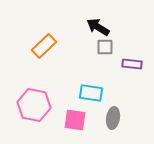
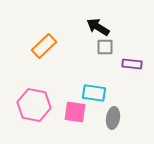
cyan rectangle: moved 3 px right
pink square: moved 8 px up
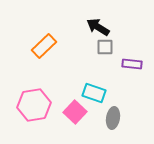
cyan rectangle: rotated 10 degrees clockwise
pink hexagon: rotated 20 degrees counterclockwise
pink square: rotated 35 degrees clockwise
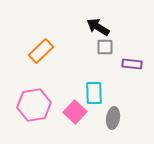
orange rectangle: moved 3 px left, 5 px down
cyan rectangle: rotated 70 degrees clockwise
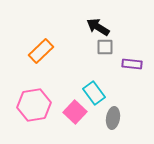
cyan rectangle: rotated 35 degrees counterclockwise
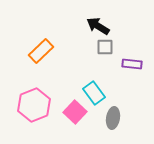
black arrow: moved 1 px up
pink hexagon: rotated 12 degrees counterclockwise
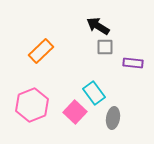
purple rectangle: moved 1 px right, 1 px up
pink hexagon: moved 2 px left
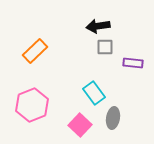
black arrow: rotated 40 degrees counterclockwise
orange rectangle: moved 6 px left
pink square: moved 5 px right, 13 px down
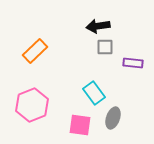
gray ellipse: rotated 10 degrees clockwise
pink square: rotated 35 degrees counterclockwise
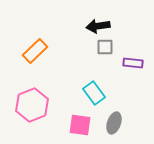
gray ellipse: moved 1 px right, 5 px down
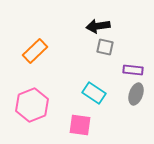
gray square: rotated 12 degrees clockwise
purple rectangle: moved 7 px down
cyan rectangle: rotated 20 degrees counterclockwise
gray ellipse: moved 22 px right, 29 px up
